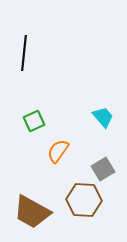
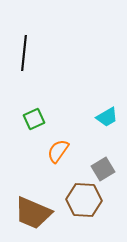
cyan trapezoid: moved 4 px right; rotated 100 degrees clockwise
green square: moved 2 px up
brown trapezoid: moved 1 px right, 1 px down; rotated 6 degrees counterclockwise
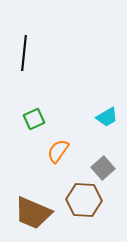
gray square: moved 1 px up; rotated 10 degrees counterclockwise
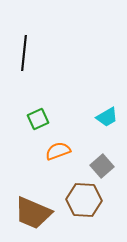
green square: moved 4 px right
orange semicircle: rotated 35 degrees clockwise
gray square: moved 1 px left, 2 px up
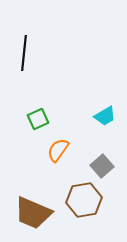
cyan trapezoid: moved 2 px left, 1 px up
orange semicircle: moved 1 px up; rotated 35 degrees counterclockwise
brown hexagon: rotated 12 degrees counterclockwise
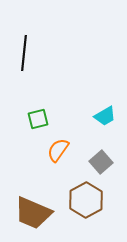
green square: rotated 10 degrees clockwise
gray square: moved 1 px left, 4 px up
brown hexagon: moved 2 px right; rotated 20 degrees counterclockwise
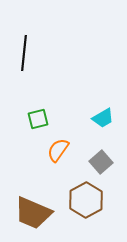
cyan trapezoid: moved 2 px left, 2 px down
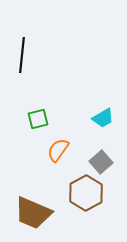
black line: moved 2 px left, 2 px down
brown hexagon: moved 7 px up
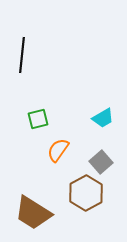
brown trapezoid: rotated 9 degrees clockwise
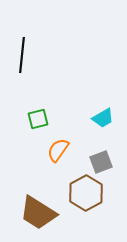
gray square: rotated 20 degrees clockwise
brown trapezoid: moved 5 px right
